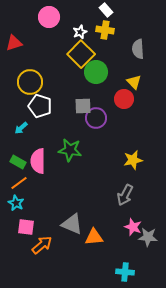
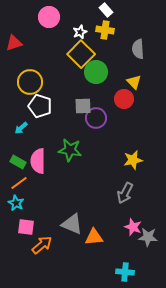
gray arrow: moved 2 px up
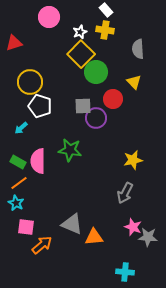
red circle: moved 11 px left
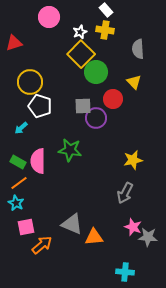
pink square: rotated 18 degrees counterclockwise
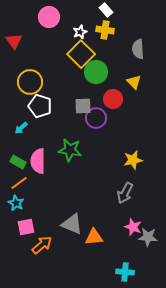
red triangle: moved 2 px up; rotated 48 degrees counterclockwise
